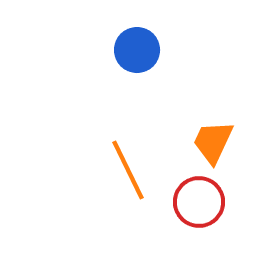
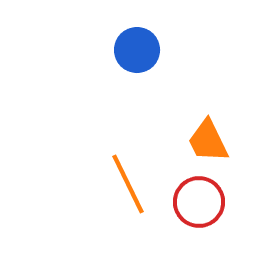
orange trapezoid: moved 5 px left, 1 px up; rotated 51 degrees counterclockwise
orange line: moved 14 px down
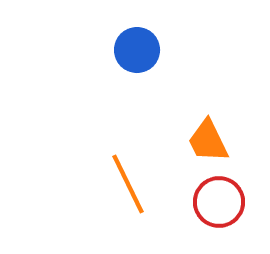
red circle: moved 20 px right
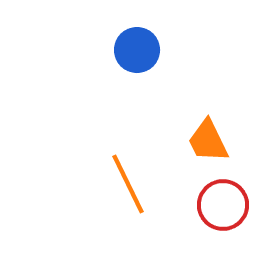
red circle: moved 4 px right, 3 px down
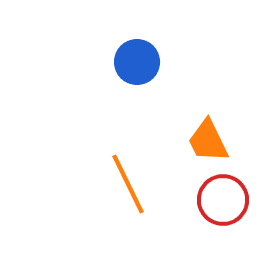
blue circle: moved 12 px down
red circle: moved 5 px up
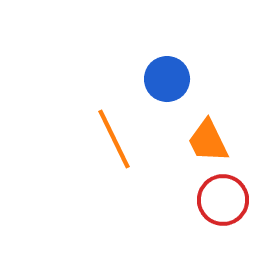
blue circle: moved 30 px right, 17 px down
orange line: moved 14 px left, 45 px up
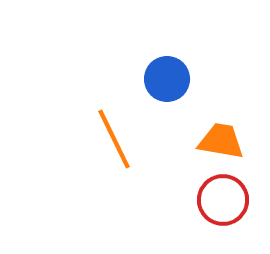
orange trapezoid: moved 13 px right; rotated 126 degrees clockwise
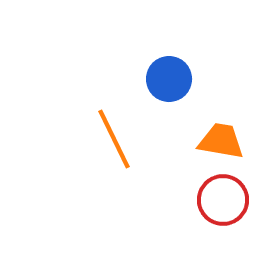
blue circle: moved 2 px right
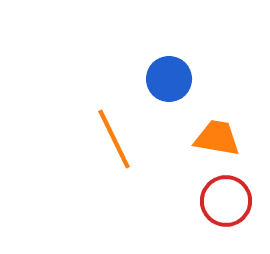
orange trapezoid: moved 4 px left, 3 px up
red circle: moved 3 px right, 1 px down
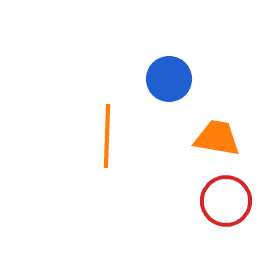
orange line: moved 7 px left, 3 px up; rotated 28 degrees clockwise
